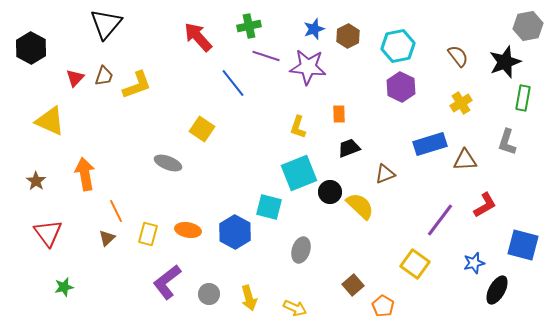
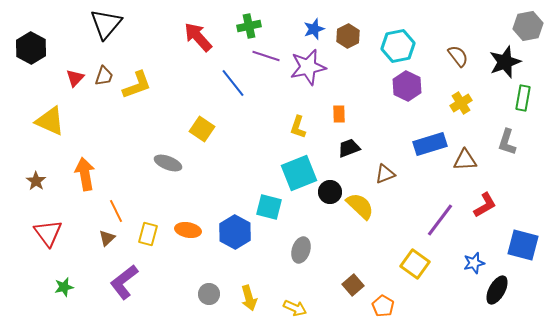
purple star at (308, 67): rotated 18 degrees counterclockwise
purple hexagon at (401, 87): moved 6 px right, 1 px up
purple L-shape at (167, 282): moved 43 px left
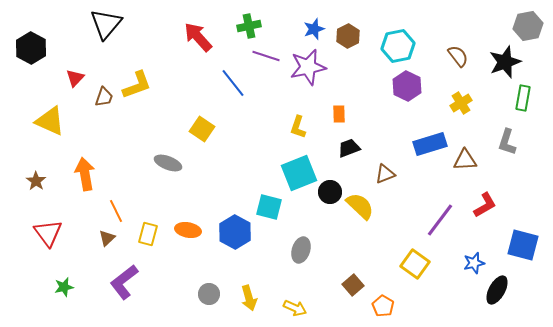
brown trapezoid at (104, 76): moved 21 px down
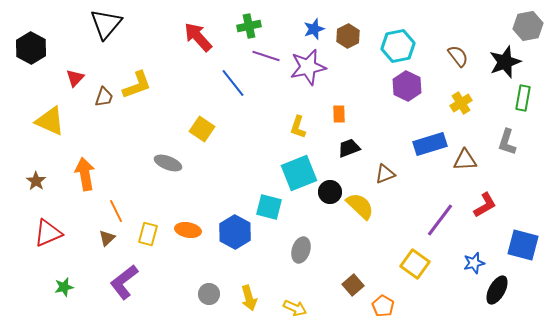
red triangle at (48, 233): rotated 44 degrees clockwise
